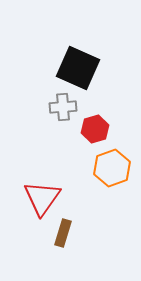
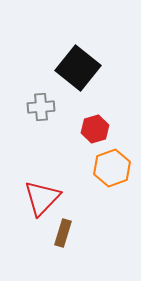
black square: rotated 15 degrees clockwise
gray cross: moved 22 px left
red triangle: rotated 9 degrees clockwise
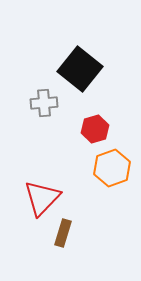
black square: moved 2 px right, 1 px down
gray cross: moved 3 px right, 4 px up
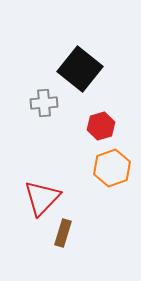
red hexagon: moved 6 px right, 3 px up
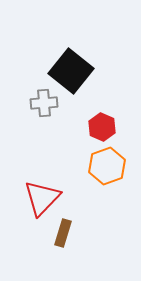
black square: moved 9 px left, 2 px down
red hexagon: moved 1 px right, 1 px down; rotated 20 degrees counterclockwise
orange hexagon: moved 5 px left, 2 px up
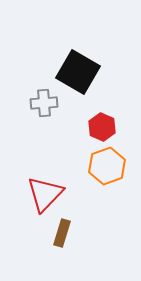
black square: moved 7 px right, 1 px down; rotated 9 degrees counterclockwise
red triangle: moved 3 px right, 4 px up
brown rectangle: moved 1 px left
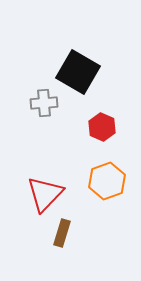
orange hexagon: moved 15 px down
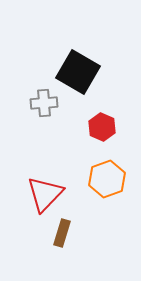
orange hexagon: moved 2 px up
